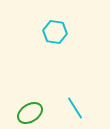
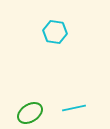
cyan line: moved 1 px left; rotated 70 degrees counterclockwise
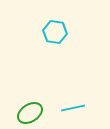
cyan line: moved 1 px left
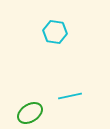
cyan line: moved 3 px left, 12 px up
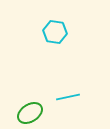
cyan line: moved 2 px left, 1 px down
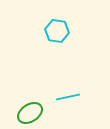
cyan hexagon: moved 2 px right, 1 px up
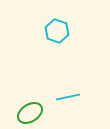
cyan hexagon: rotated 10 degrees clockwise
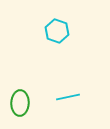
green ellipse: moved 10 px left, 10 px up; rotated 55 degrees counterclockwise
